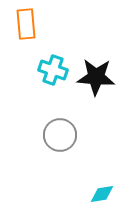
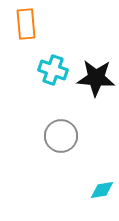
black star: moved 1 px down
gray circle: moved 1 px right, 1 px down
cyan diamond: moved 4 px up
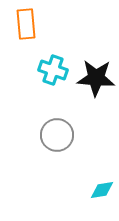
gray circle: moved 4 px left, 1 px up
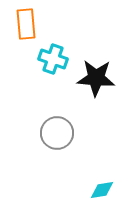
cyan cross: moved 11 px up
gray circle: moved 2 px up
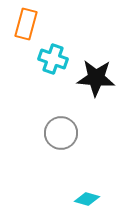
orange rectangle: rotated 20 degrees clockwise
gray circle: moved 4 px right
cyan diamond: moved 15 px left, 9 px down; rotated 25 degrees clockwise
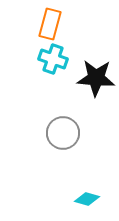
orange rectangle: moved 24 px right
gray circle: moved 2 px right
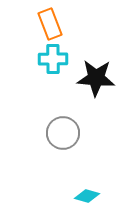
orange rectangle: rotated 36 degrees counterclockwise
cyan cross: rotated 20 degrees counterclockwise
cyan diamond: moved 3 px up
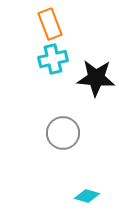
cyan cross: rotated 12 degrees counterclockwise
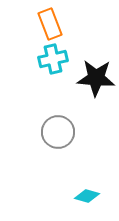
gray circle: moved 5 px left, 1 px up
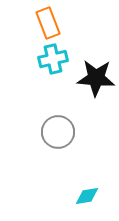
orange rectangle: moved 2 px left, 1 px up
cyan diamond: rotated 25 degrees counterclockwise
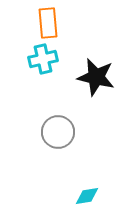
orange rectangle: rotated 16 degrees clockwise
cyan cross: moved 10 px left
black star: moved 1 px up; rotated 9 degrees clockwise
